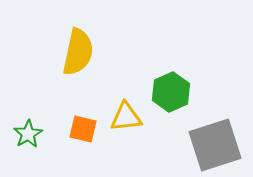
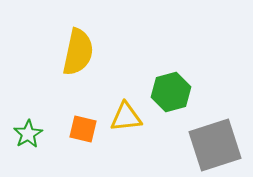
green hexagon: rotated 9 degrees clockwise
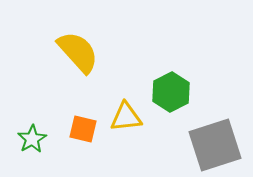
yellow semicircle: rotated 54 degrees counterclockwise
green hexagon: rotated 12 degrees counterclockwise
green star: moved 4 px right, 5 px down
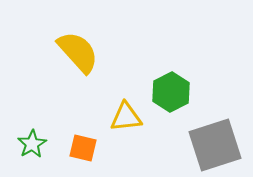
orange square: moved 19 px down
green star: moved 5 px down
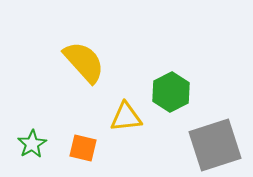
yellow semicircle: moved 6 px right, 10 px down
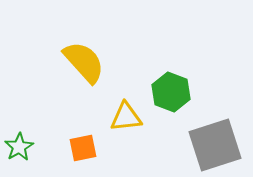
green hexagon: rotated 12 degrees counterclockwise
green star: moved 13 px left, 3 px down
orange square: rotated 24 degrees counterclockwise
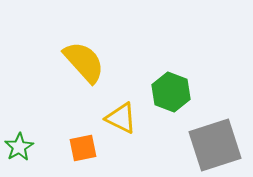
yellow triangle: moved 5 px left, 1 px down; rotated 32 degrees clockwise
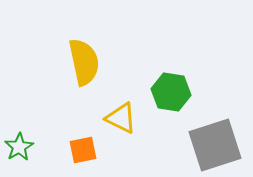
yellow semicircle: rotated 30 degrees clockwise
green hexagon: rotated 12 degrees counterclockwise
orange square: moved 2 px down
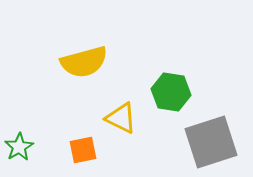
yellow semicircle: rotated 87 degrees clockwise
gray square: moved 4 px left, 3 px up
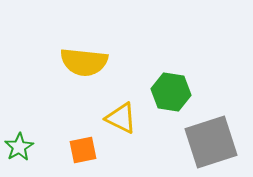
yellow semicircle: rotated 21 degrees clockwise
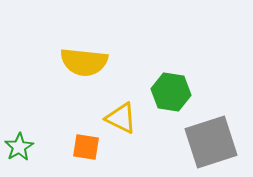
orange square: moved 3 px right, 3 px up; rotated 20 degrees clockwise
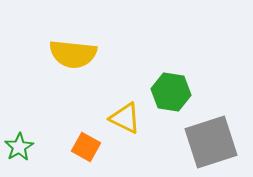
yellow semicircle: moved 11 px left, 8 px up
yellow triangle: moved 4 px right
orange square: rotated 20 degrees clockwise
